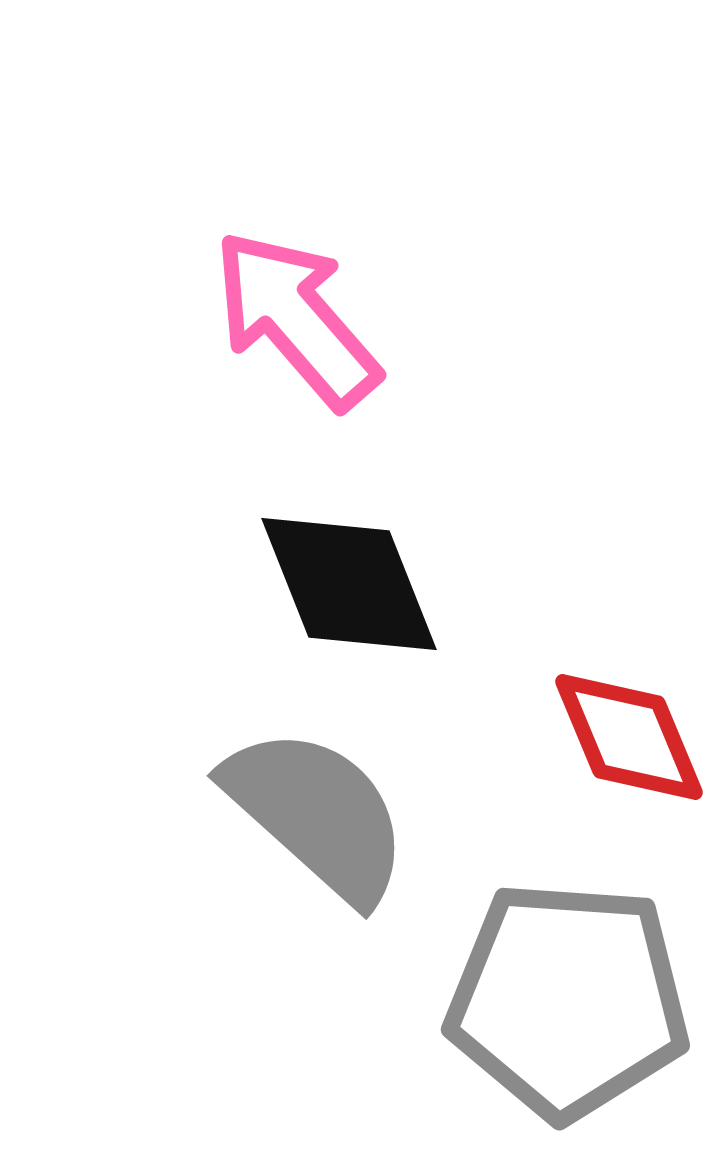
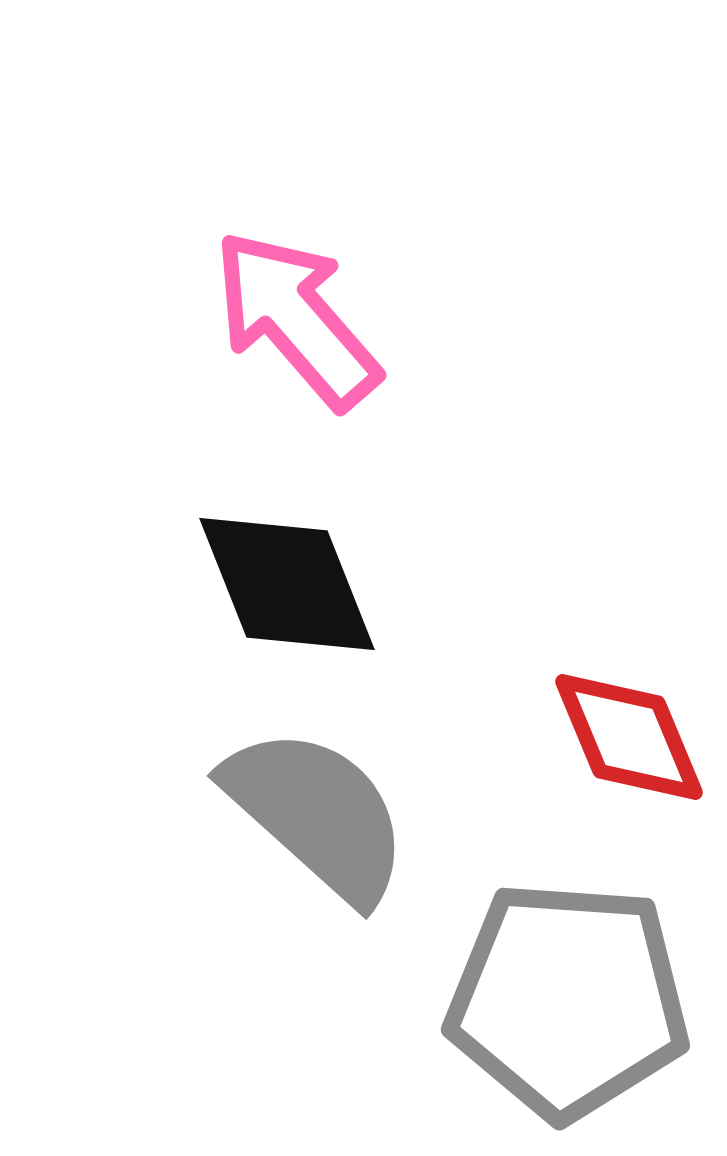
black diamond: moved 62 px left
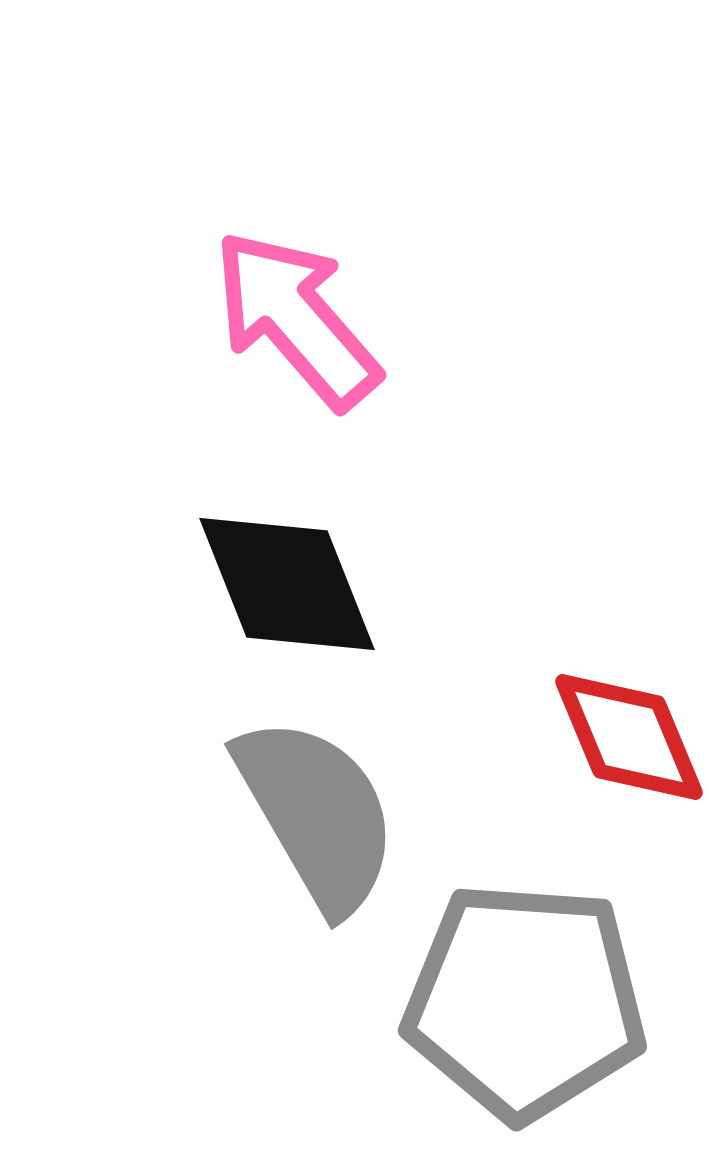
gray semicircle: rotated 18 degrees clockwise
gray pentagon: moved 43 px left, 1 px down
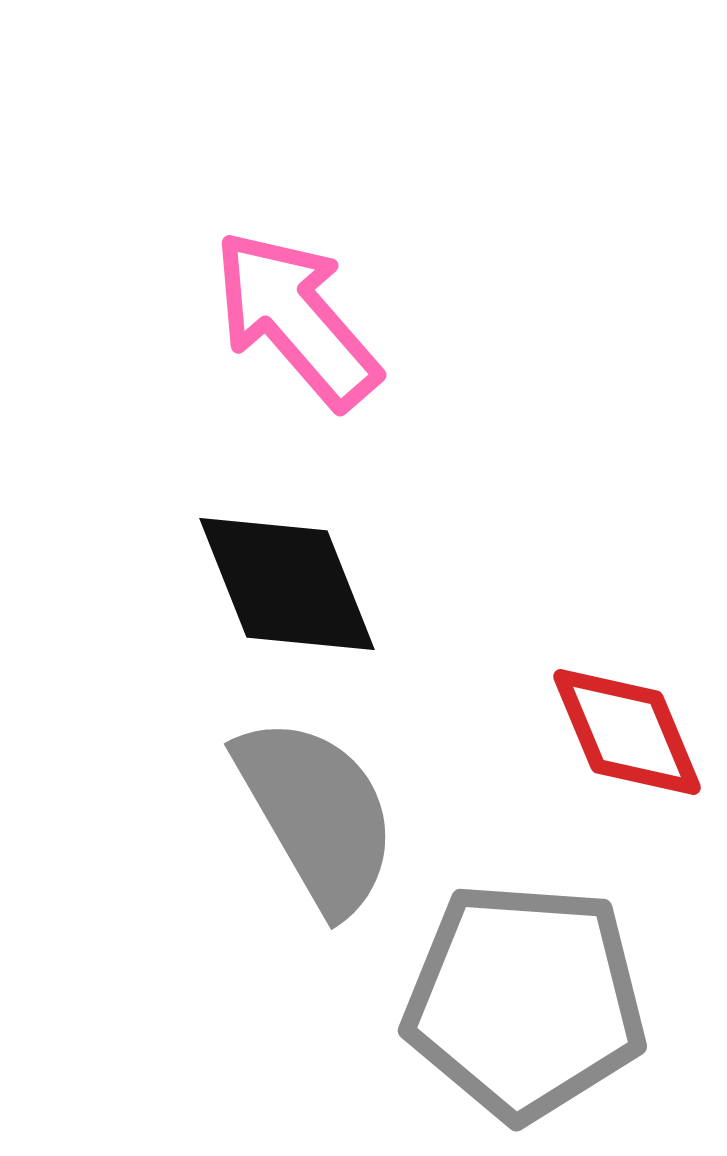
red diamond: moved 2 px left, 5 px up
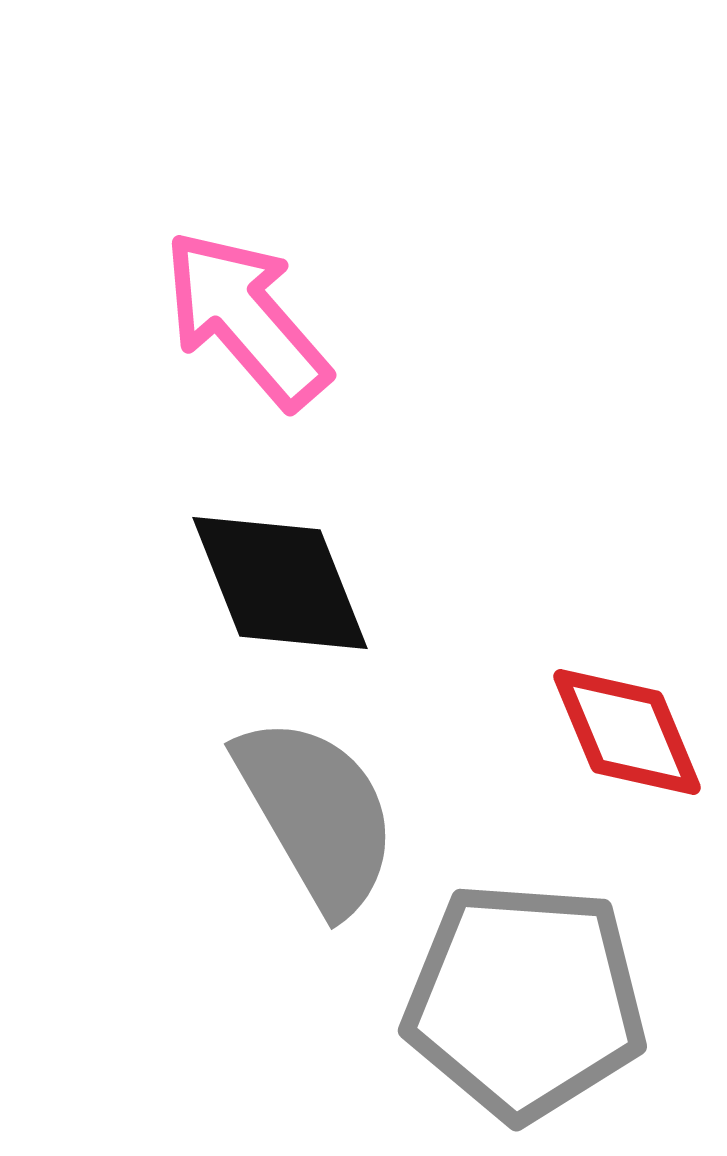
pink arrow: moved 50 px left
black diamond: moved 7 px left, 1 px up
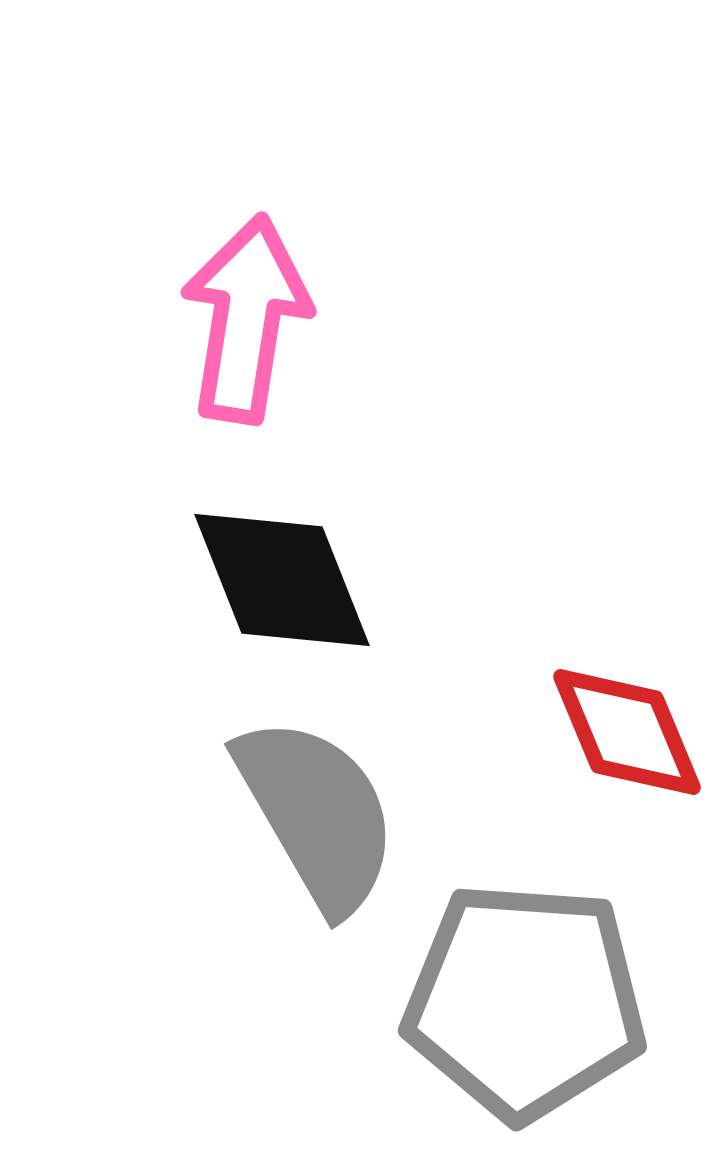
pink arrow: rotated 50 degrees clockwise
black diamond: moved 2 px right, 3 px up
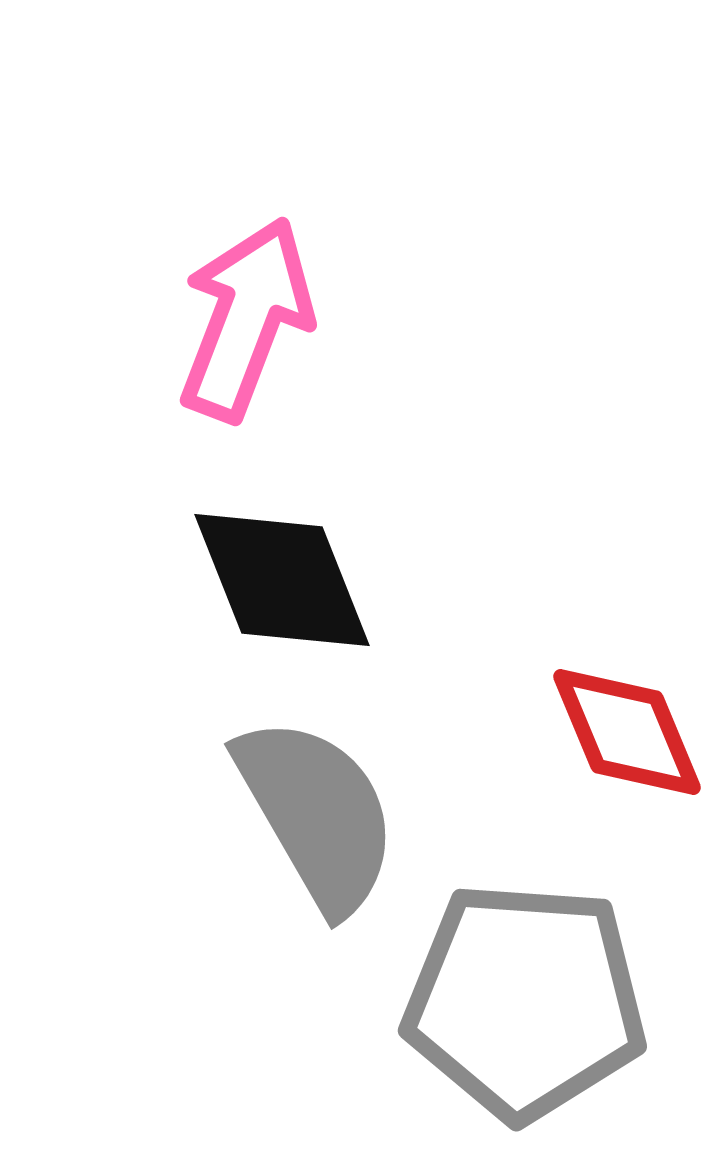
pink arrow: rotated 12 degrees clockwise
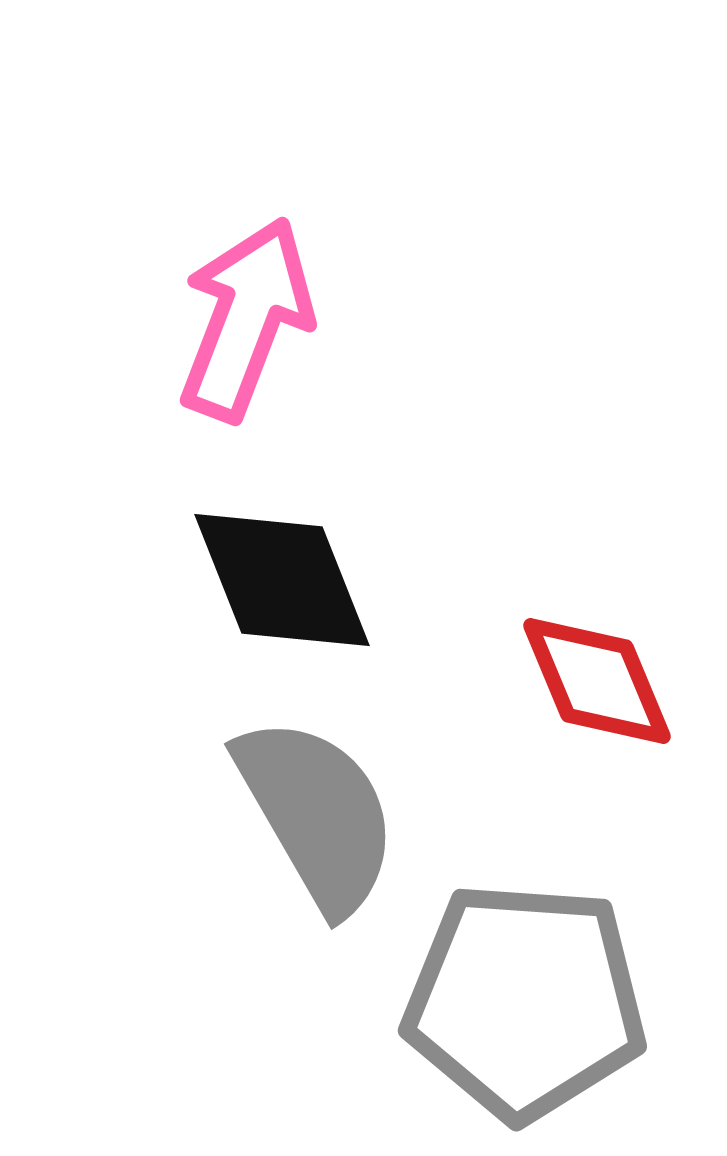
red diamond: moved 30 px left, 51 px up
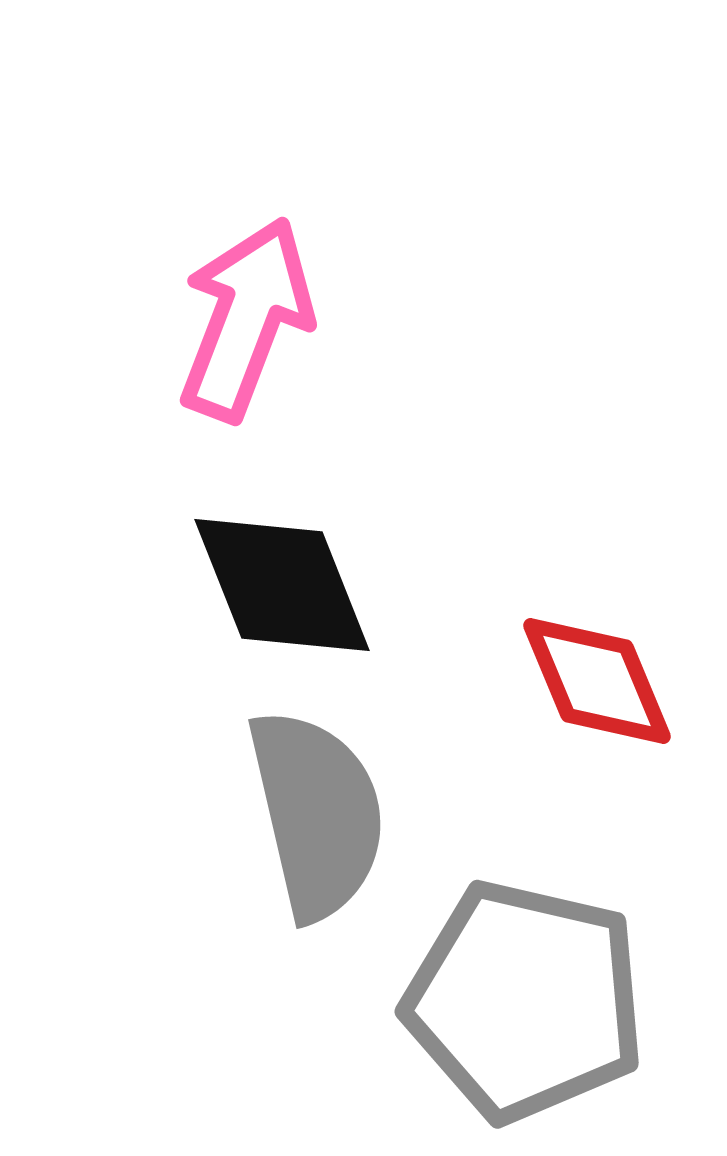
black diamond: moved 5 px down
gray semicircle: rotated 17 degrees clockwise
gray pentagon: rotated 9 degrees clockwise
